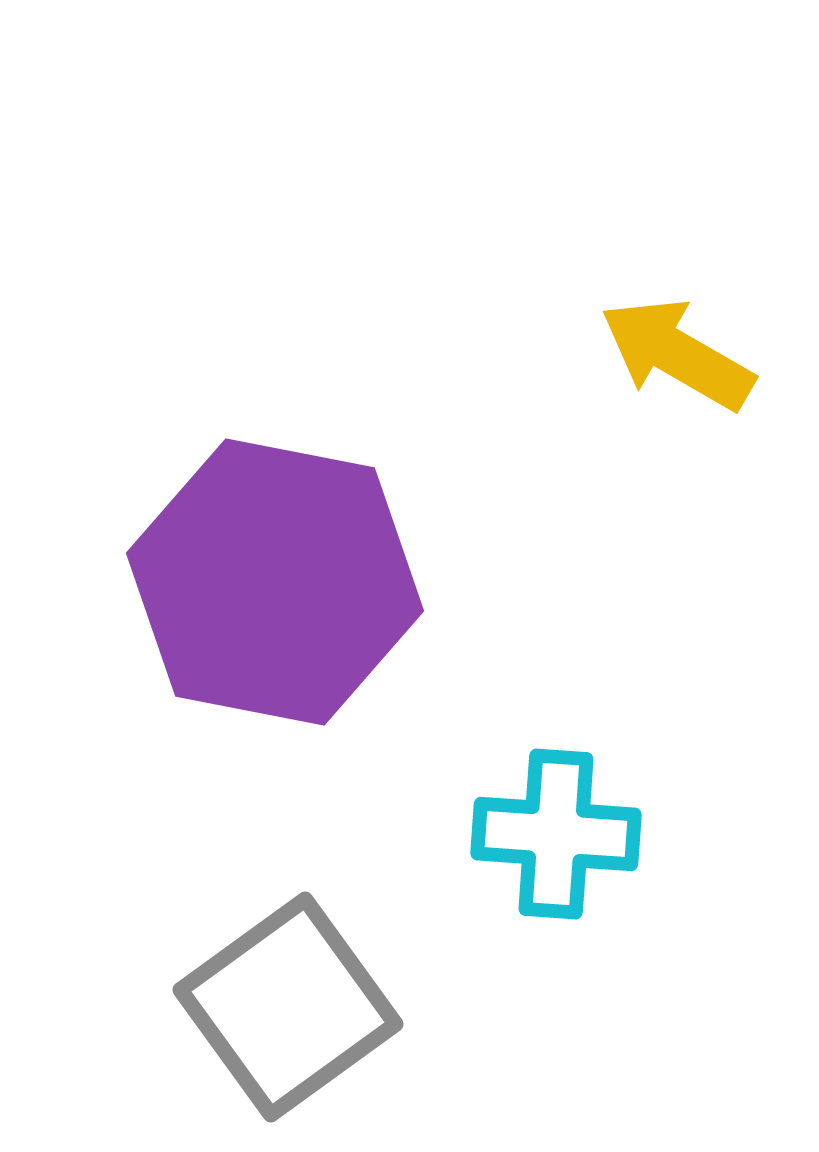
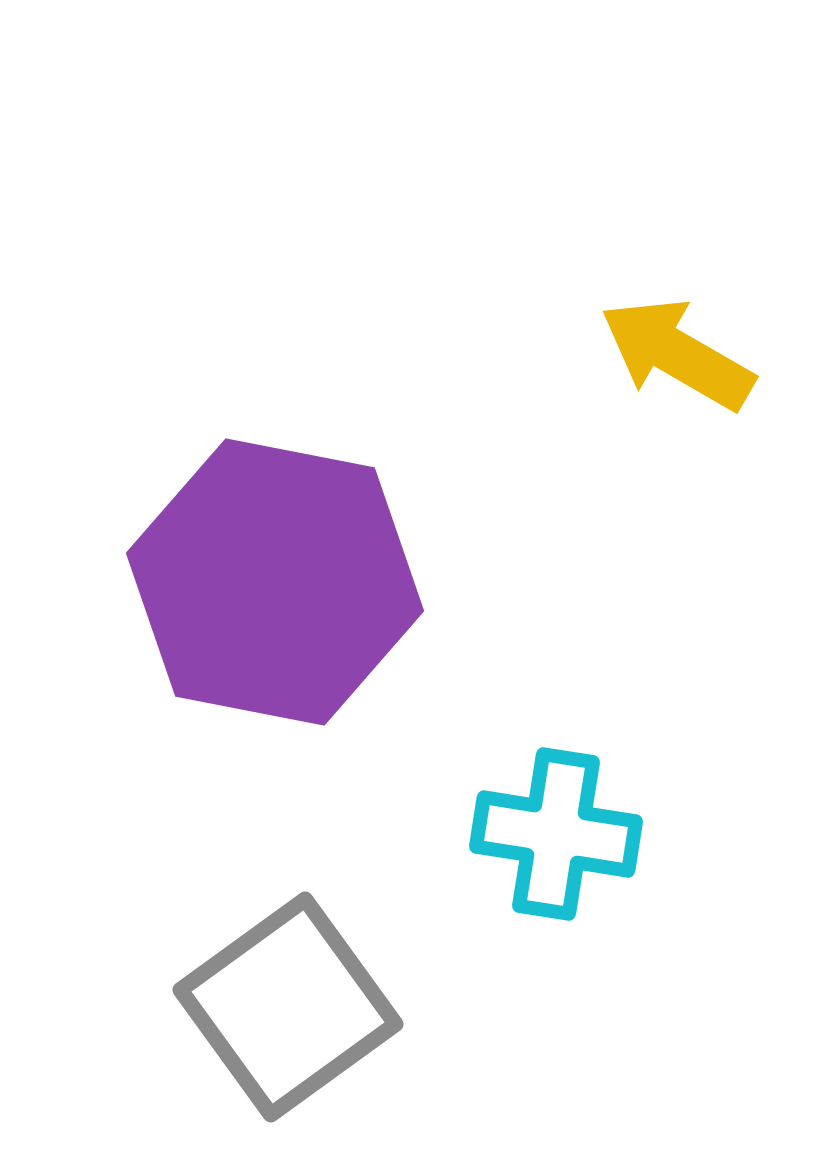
cyan cross: rotated 5 degrees clockwise
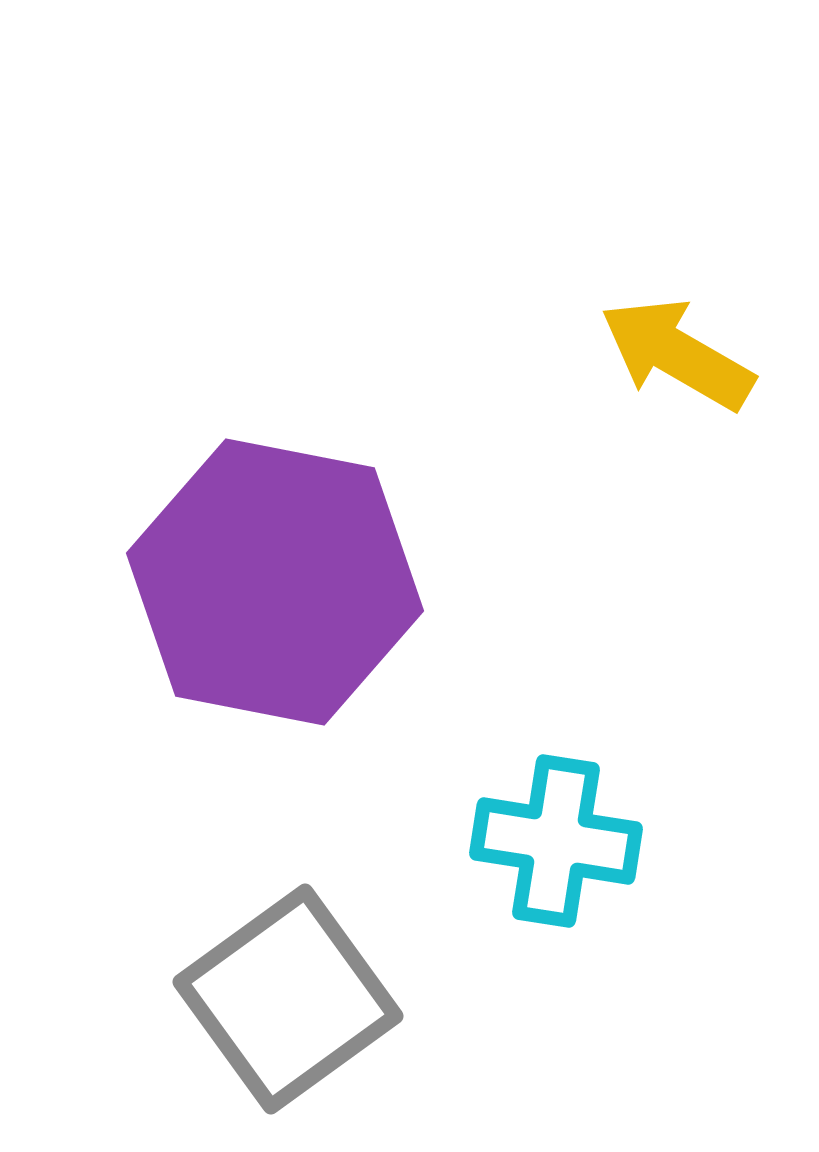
cyan cross: moved 7 px down
gray square: moved 8 px up
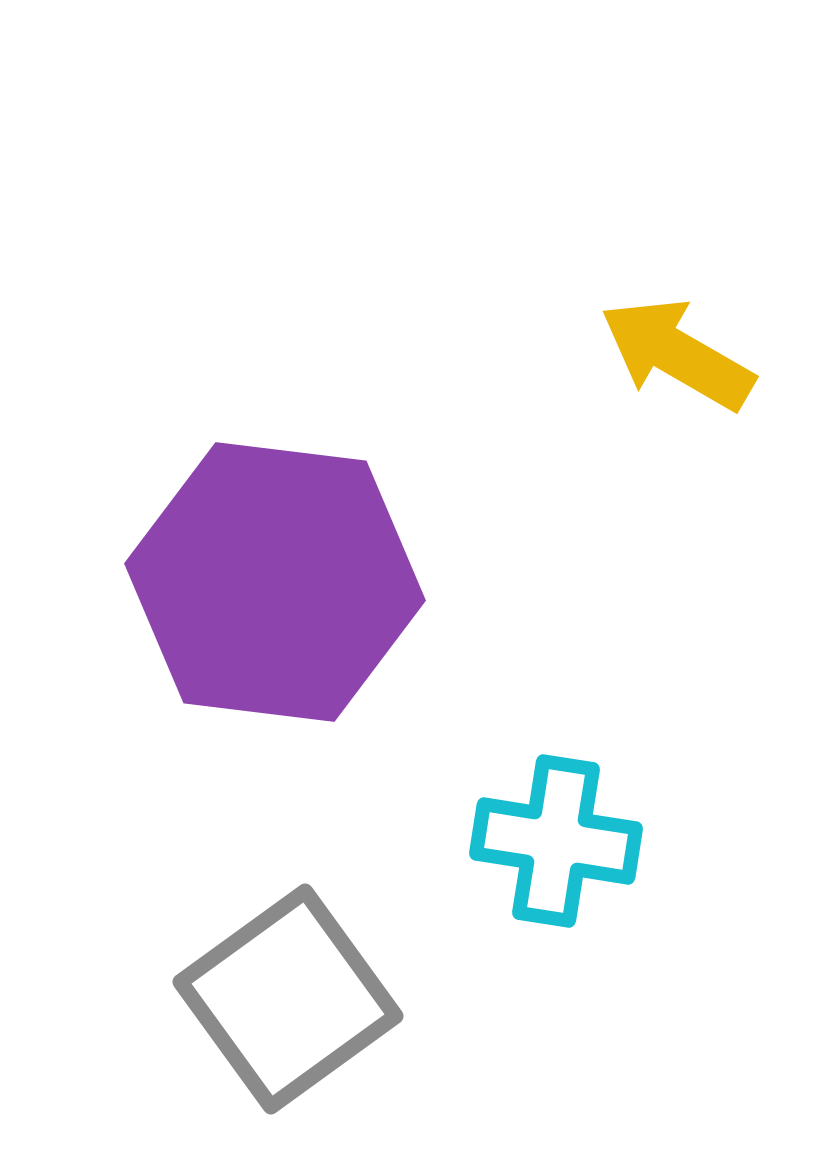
purple hexagon: rotated 4 degrees counterclockwise
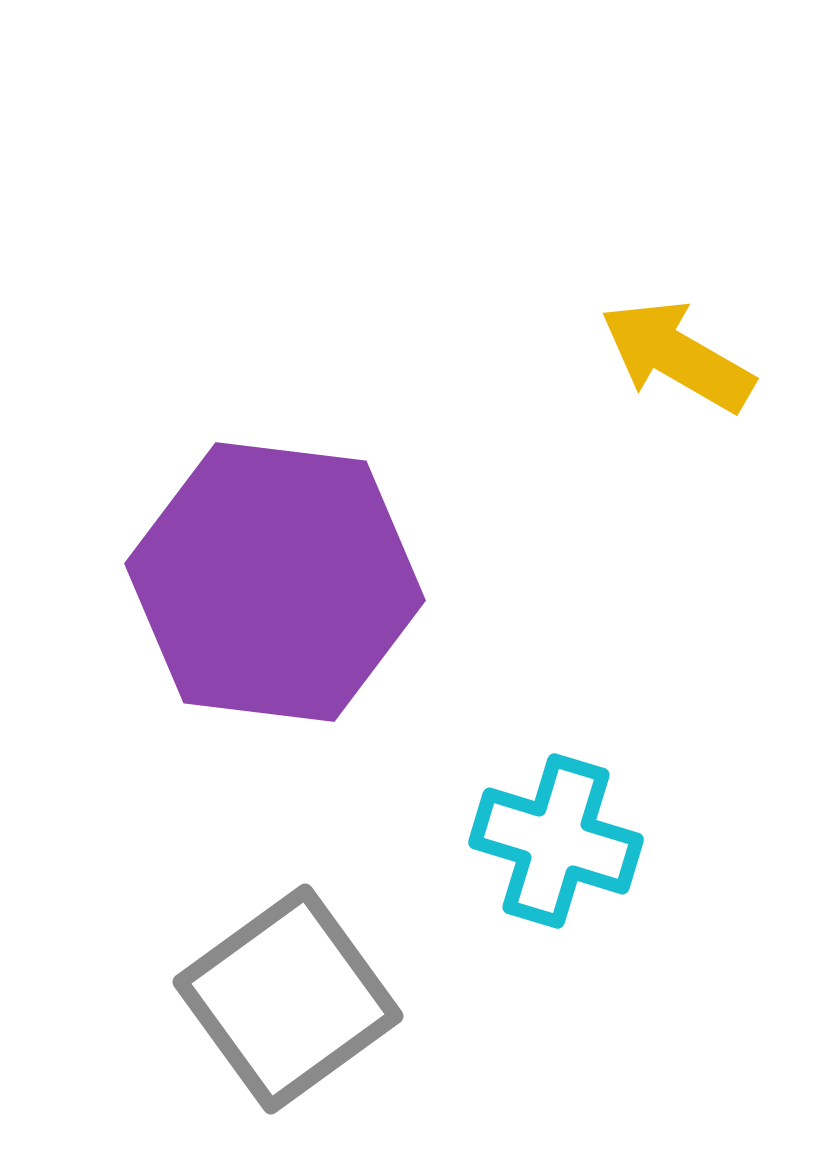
yellow arrow: moved 2 px down
cyan cross: rotated 8 degrees clockwise
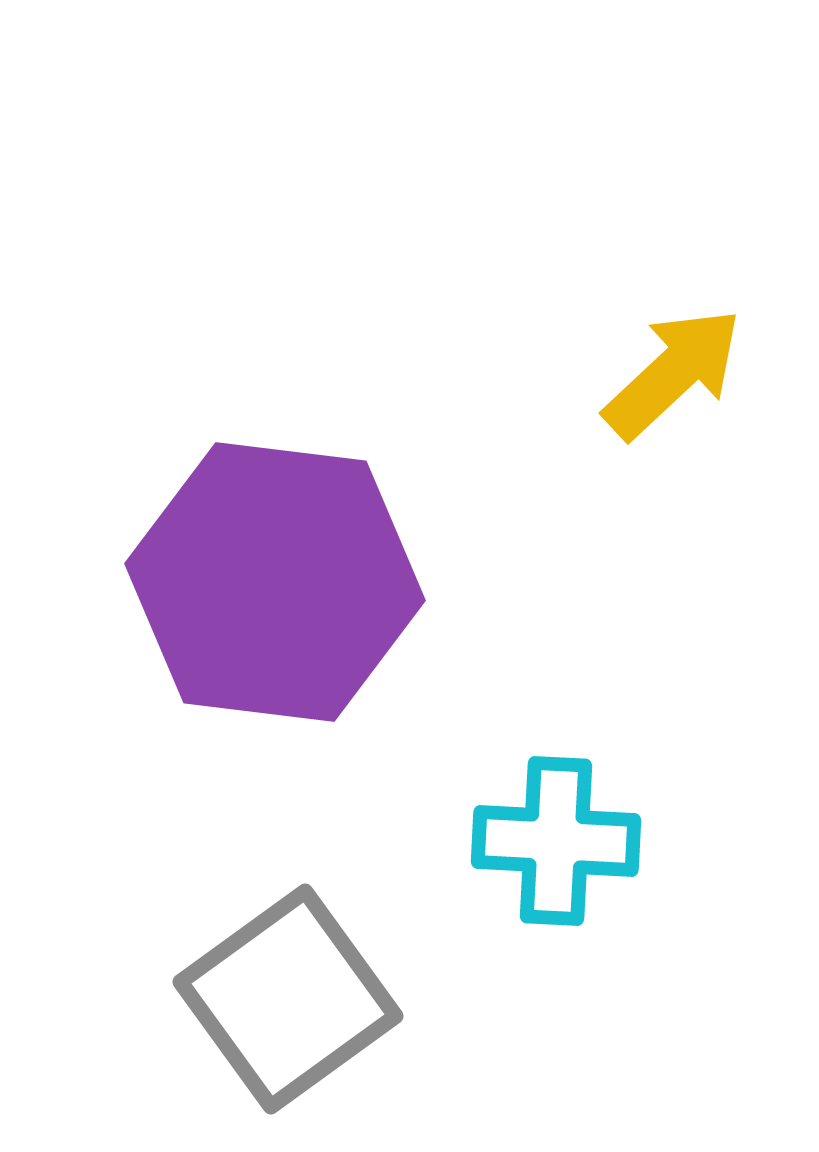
yellow arrow: moved 4 px left, 17 px down; rotated 107 degrees clockwise
cyan cross: rotated 14 degrees counterclockwise
